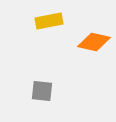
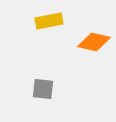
gray square: moved 1 px right, 2 px up
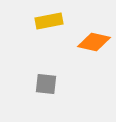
gray square: moved 3 px right, 5 px up
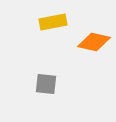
yellow rectangle: moved 4 px right, 1 px down
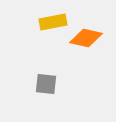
orange diamond: moved 8 px left, 4 px up
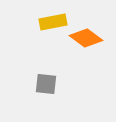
orange diamond: rotated 24 degrees clockwise
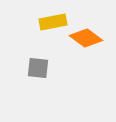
gray square: moved 8 px left, 16 px up
